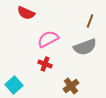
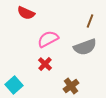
red cross: rotated 24 degrees clockwise
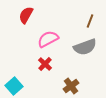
red semicircle: moved 2 px down; rotated 96 degrees clockwise
cyan square: moved 1 px down
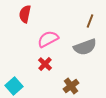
red semicircle: moved 1 px left, 1 px up; rotated 18 degrees counterclockwise
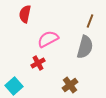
gray semicircle: rotated 55 degrees counterclockwise
red cross: moved 7 px left, 1 px up; rotated 16 degrees clockwise
brown cross: moved 1 px left, 1 px up
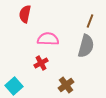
pink semicircle: rotated 30 degrees clockwise
gray semicircle: moved 1 px right, 1 px up
red cross: moved 3 px right
brown cross: moved 4 px left
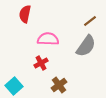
brown line: rotated 32 degrees clockwise
gray semicircle: rotated 20 degrees clockwise
brown cross: moved 7 px left
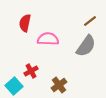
red semicircle: moved 9 px down
red cross: moved 10 px left, 8 px down
